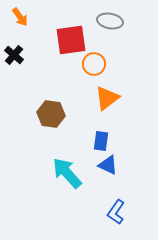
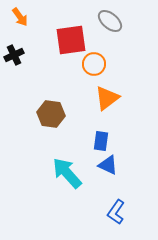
gray ellipse: rotated 30 degrees clockwise
black cross: rotated 24 degrees clockwise
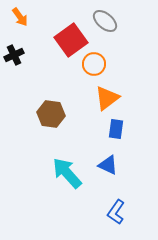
gray ellipse: moved 5 px left
red square: rotated 28 degrees counterclockwise
blue rectangle: moved 15 px right, 12 px up
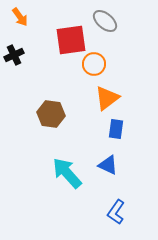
red square: rotated 28 degrees clockwise
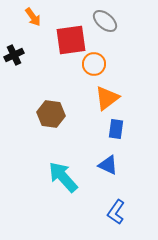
orange arrow: moved 13 px right
cyan arrow: moved 4 px left, 4 px down
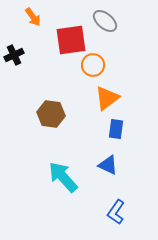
orange circle: moved 1 px left, 1 px down
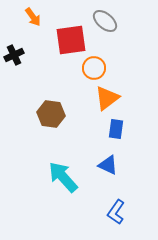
orange circle: moved 1 px right, 3 px down
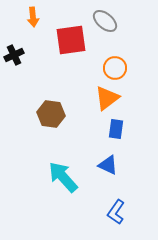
orange arrow: rotated 30 degrees clockwise
orange circle: moved 21 px right
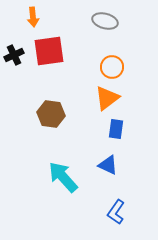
gray ellipse: rotated 25 degrees counterclockwise
red square: moved 22 px left, 11 px down
orange circle: moved 3 px left, 1 px up
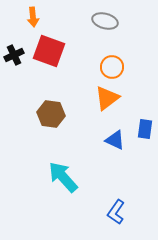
red square: rotated 28 degrees clockwise
blue rectangle: moved 29 px right
blue triangle: moved 7 px right, 25 px up
